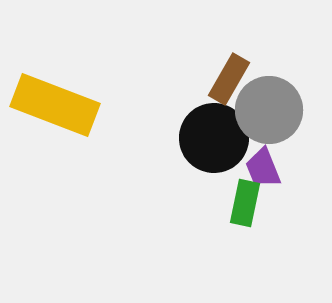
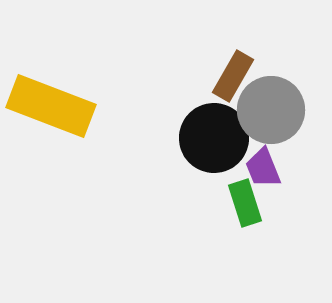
brown rectangle: moved 4 px right, 3 px up
yellow rectangle: moved 4 px left, 1 px down
gray circle: moved 2 px right
green rectangle: rotated 30 degrees counterclockwise
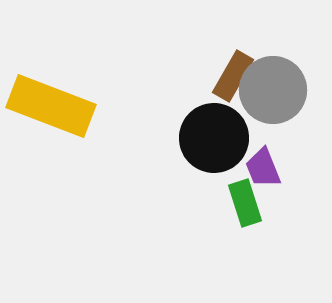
gray circle: moved 2 px right, 20 px up
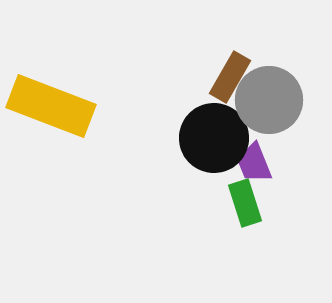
brown rectangle: moved 3 px left, 1 px down
gray circle: moved 4 px left, 10 px down
purple trapezoid: moved 9 px left, 5 px up
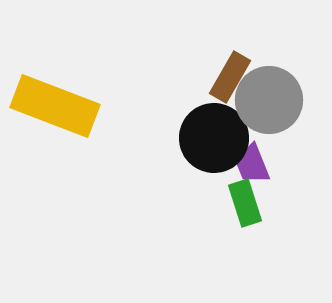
yellow rectangle: moved 4 px right
purple trapezoid: moved 2 px left, 1 px down
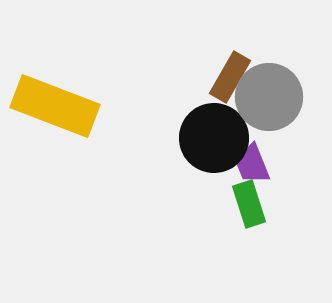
gray circle: moved 3 px up
green rectangle: moved 4 px right, 1 px down
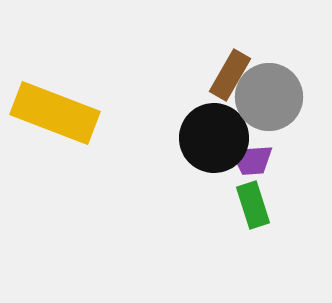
brown rectangle: moved 2 px up
yellow rectangle: moved 7 px down
purple trapezoid: moved 4 px up; rotated 72 degrees counterclockwise
green rectangle: moved 4 px right, 1 px down
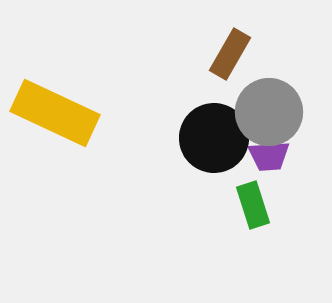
brown rectangle: moved 21 px up
gray circle: moved 15 px down
yellow rectangle: rotated 4 degrees clockwise
purple trapezoid: moved 17 px right, 4 px up
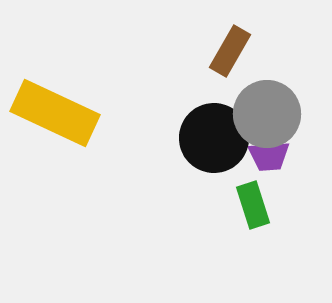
brown rectangle: moved 3 px up
gray circle: moved 2 px left, 2 px down
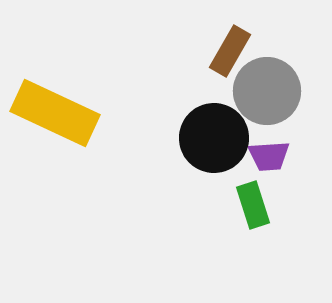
gray circle: moved 23 px up
